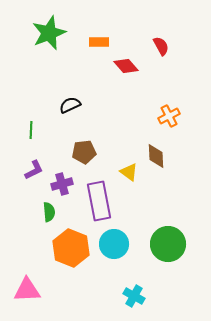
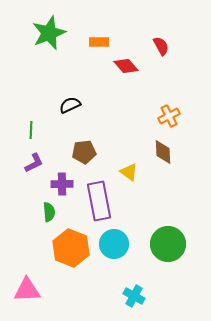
brown diamond: moved 7 px right, 4 px up
purple L-shape: moved 7 px up
purple cross: rotated 15 degrees clockwise
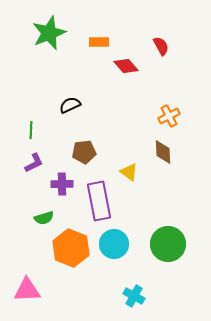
green semicircle: moved 5 px left, 6 px down; rotated 78 degrees clockwise
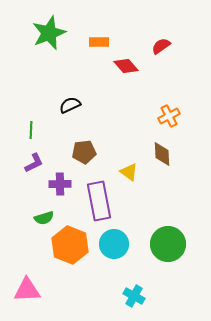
red semicircle: rotated 96 degrees counterclockwise
brown diamond: moved 1 px left, 2 px down
purple cross: moved 2 px left
orange hexagon: moved 1 px left, 3 px up
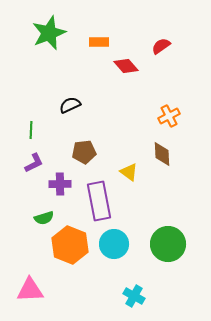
pink triangle: moved 3 px right
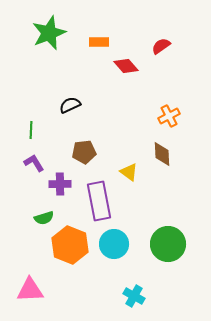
purple L-shape: rotated 95 degrees counterclockwise
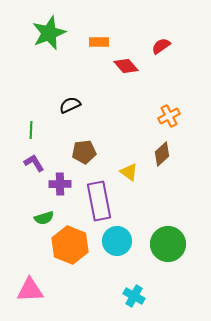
brown diamond: rotated 50 degrees clockwise
cyan circle: moved 3 px right, 3 px up
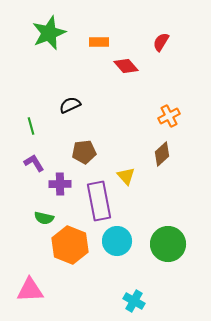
red semicircle: moved 4 px up; rotated 24 degrees counterclockwise
green line: moved 4 px up; rotated 18 degrees counterclockwise
yellow triangle: moved 3 px left, 4 px down; rotated 12 degrees clockwise
green semicircle: rotated 30 degrees clockwise
cyan cross: moved 5 px down
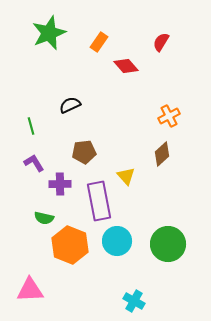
orange rectangle: rotated 54 degrees counterclockwise
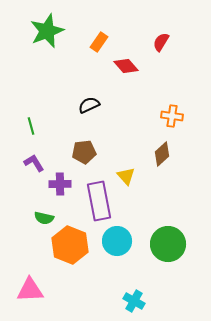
green star: moved 2 px left, 2 px up
black semicircle: moved 19 px right
orange cross: moved 3 px right; rotated 35 degrees clockwise
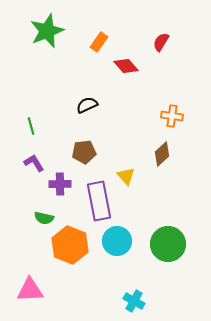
black semicircle: moved 2 px left
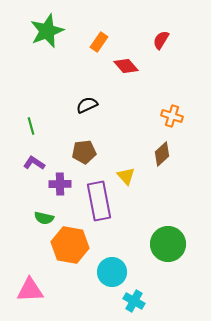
red semicircle: moved 2 px up
orange cross: rotated 10 degrees clockwise
purple L-shape: rotated 25 degrees counterclockwise
cyan circle: moved 5 px left, 31 px down
orange hexagon: rotated 12 degrees counterclockwise
